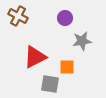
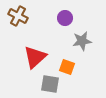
red triangle: rotated 15 degrees counterclockwise
orange square: rotated 21 degrees clockwise
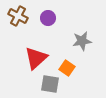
purple circle: moved 17 px left
red triangle: moved 1 px right, 1 px down
orange square: moved 1 px down; rotated 14 degrees clockwise
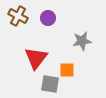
red triangle: rotated 10 degrees counterclockwise
orange square: moved 2 px down; rotated 35 degrees counterclockwise
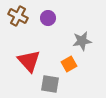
red triangle: moved 7 px left, 3 px down; rotated 20 degrees counterclockwise
orange square: moved 2 px right, 6 px up; rotated 28 degrees counterclockwise
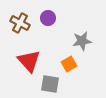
brown cross: moved 2 px right, 7 px down
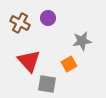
gray square: moved 3 px left
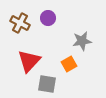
red triangle: rotated 25 degrees clockwise
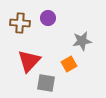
brown cross: rotated 24 degrees counterclockwise
gray square: moved 1 px left, 1 px up
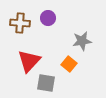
orange square: rotated 21 degrees counterclockwise
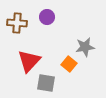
purple circle: moved 1 px left, 1 px up
brown cross: moved 3 px left
gray star: moved 3 px right, 6 px down
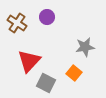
brown cross: rotated 30 degrees clockwise
orange square: moved 5 px right, 9 px down
gray square: rotated 18 degrees clockwise
